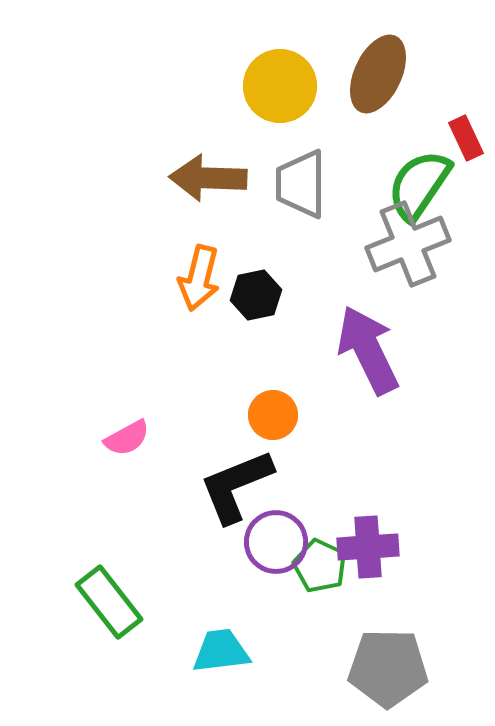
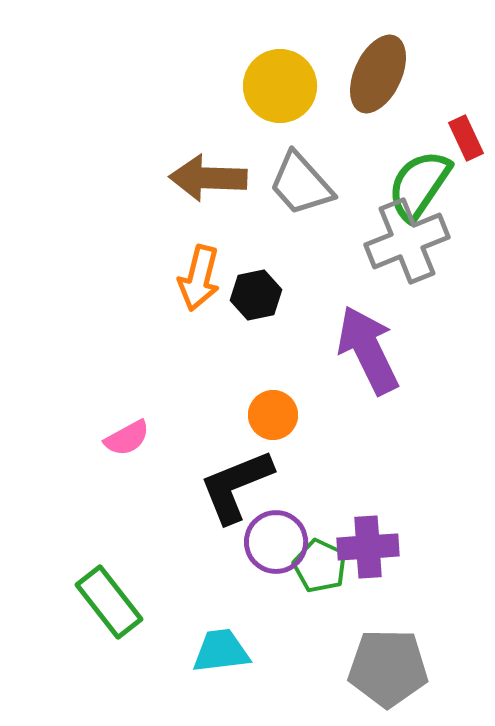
gray trapezoid: rotated 42 degrees counterclockwise
gray cross: moved 1 px left, 3 px up
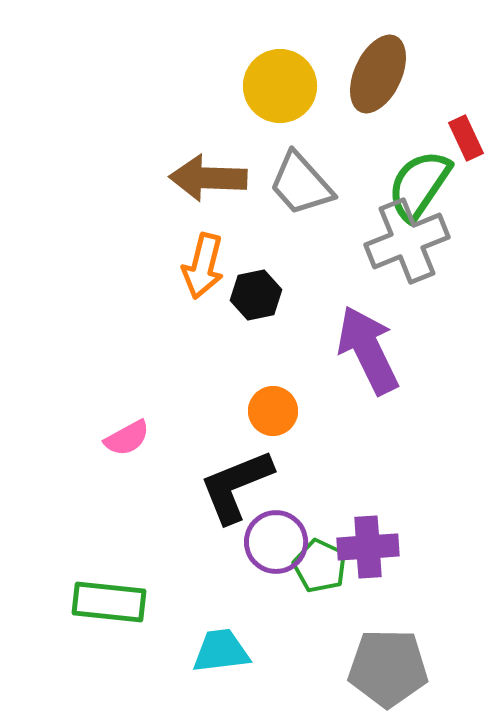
orange arrow: moved 4 px right, 12 px up
orange circle: moved 4 px up
green rectangle: rotated 46 degrees counterclockwise
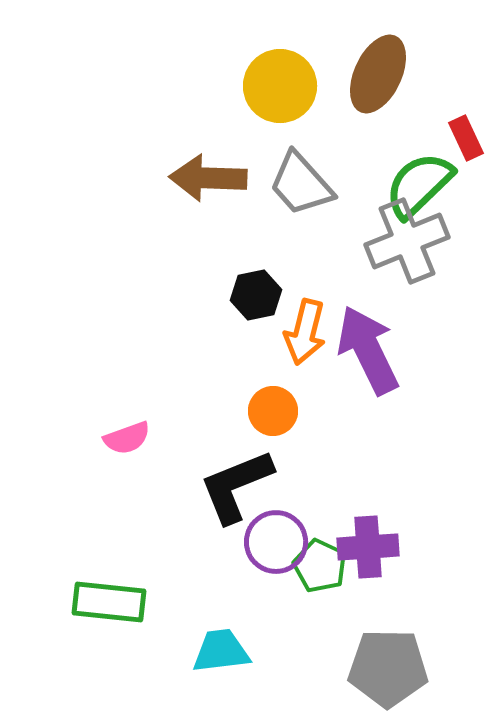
green semicircle: rotated 12 degrees clockwise
orange arrow: moved 102 px right, 66 px down
pink semicircle: rotated 9 degrees clockwise
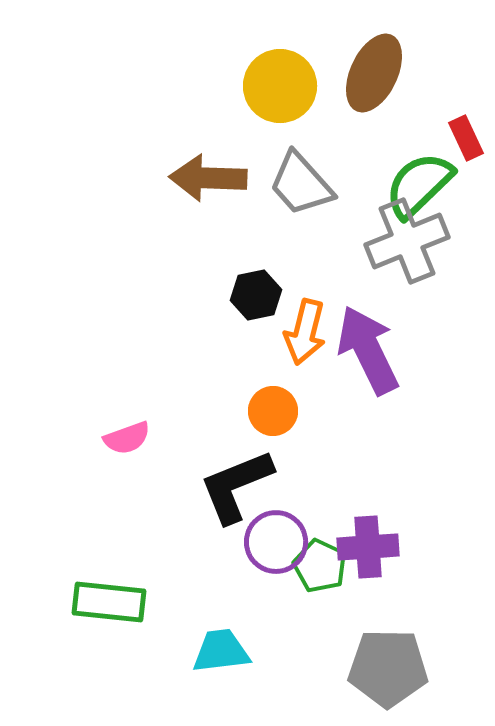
brown ellipse: moved 4 px left, 1 px up
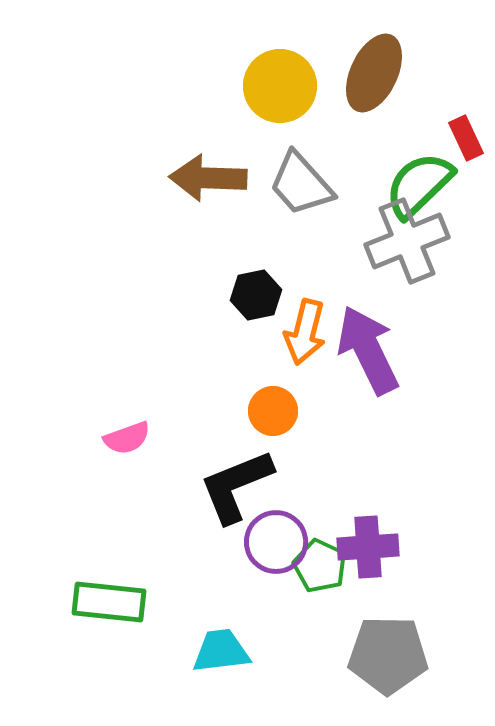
gray pentagon: moved 13 px up
